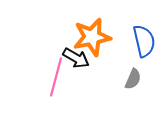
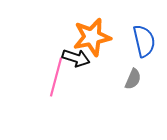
black arrow: rotated 12 degrees counterclockwise
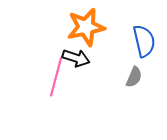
orange star: moved 6 px left, 10 px up
gray semicircle: moved 1 px right, 2 px up
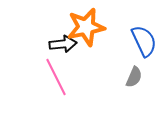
blue semicircle: rotated 12 degrees counterclockwise
black arrow: moved 13 px left, 14 px up; rotated 24 degrees counterclockwise
pink line: rotated 42 degrees counterclockwise
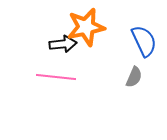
pink line: rotated 57 degrees counterclockwise
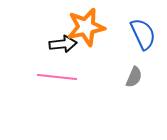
blue semicircle: moved 1 px left, 7 px up
pink line: moved 1 px right
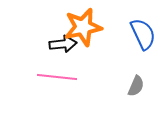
orange star: moved 3 px left
gray semicircle: moved 2 px right, 9 px down
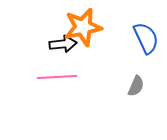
blue semicircle: moved 3 px right, 4 px down
pink line: rotated 9 degrees counterclockwise
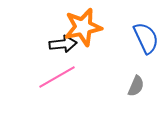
pink line: rotated 27 degrees counterclockwise
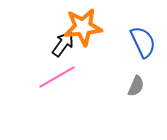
orange star: rotated 6 degrees clockwise
blue semicircle: moved 3 px left, 4 px down
black arrow: rotated 48 degrees counterclockwise
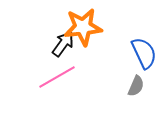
blue semicircle: moved 1 px right, 11 px down
